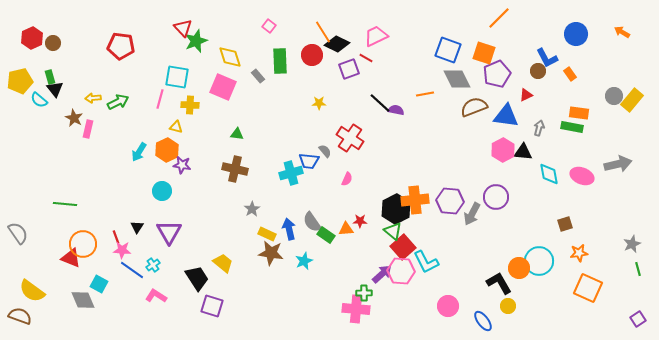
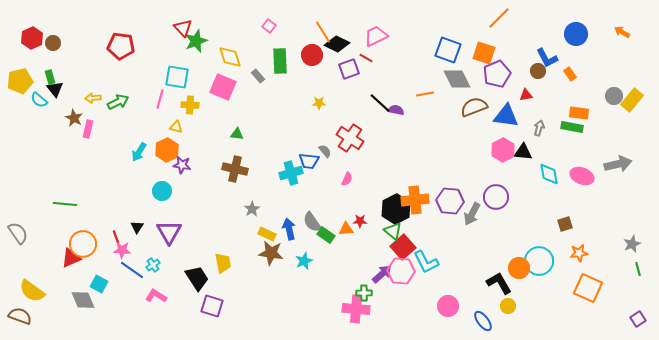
red triangle at (526, 95): rotated 16 degrees clockwise
red triangle at (71, 258): rotated 45 degrees counterclockwise
yellow trapezoid at (223, 263): rotated 40 degrees clockwise
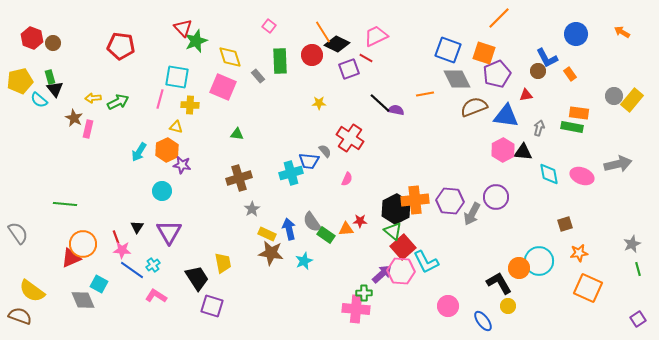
red hexagon at (32, 38): rotated 15 degrees counterclockwise
brown cross at (235, 169): moved 4 px right, 9 px down; rotated 30 degrees counterclockwise
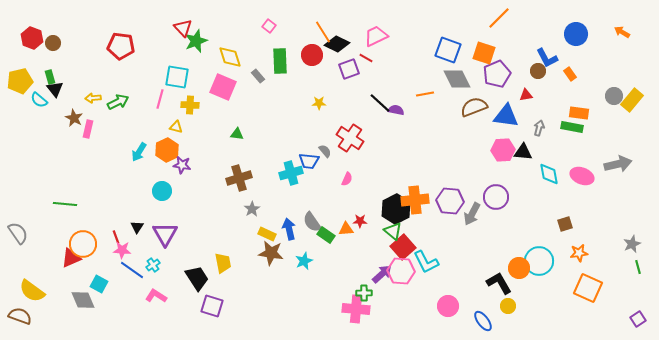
pink hexagon at (503, 150): rotated 25 degrees clockwise
purple triangle at (169, 232): moved 4 px left, 2 px down
green line at (638, 269): moved 2 px up
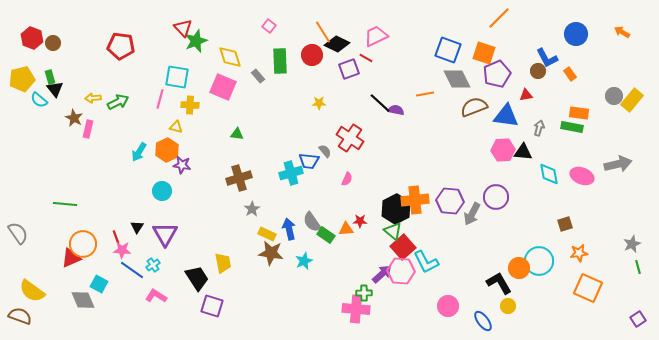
yellow pentagon at (20, 81): moved 2 px right, 2 px up
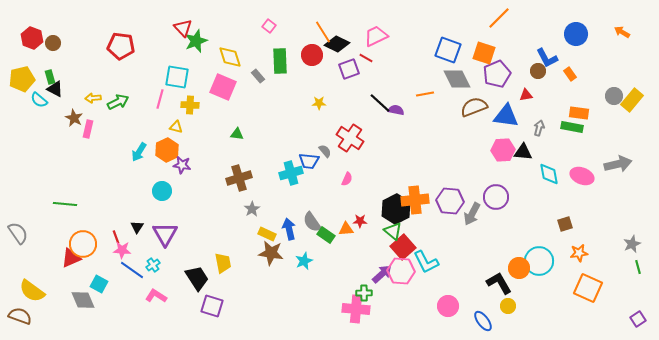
black triangle at (55, 89): rotated 24 degrees counterclockwise
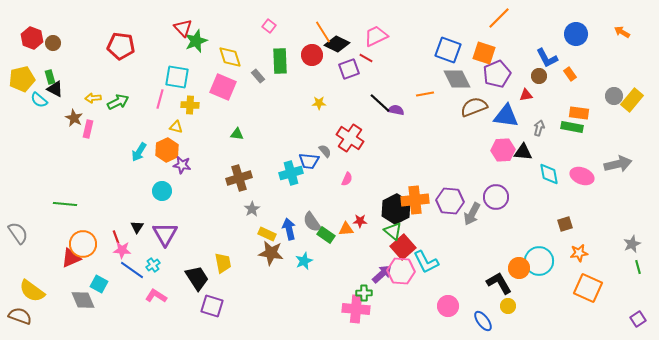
brown circle at (538, 71): moved 1 px right, 5 px down
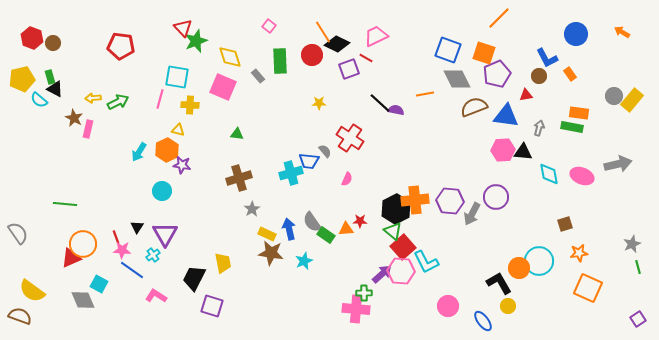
yellow triangle at (176, 127): moved 2 px right, 3 px down
cyan cross at (153, 265): moved 10 px up
black trapezoid at (197, 278): moved 3 px left; rotated 120 degrees counterclockwise
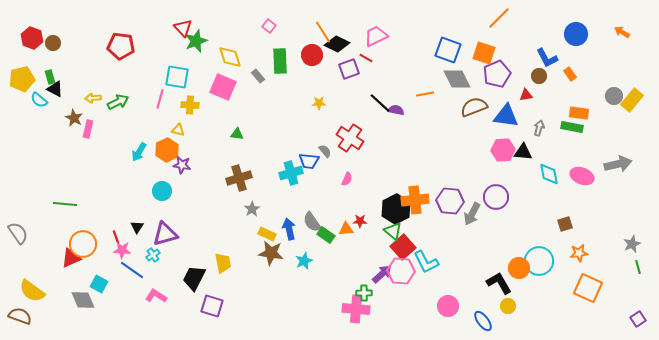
purple triangle at (165, 234): rotated 44 degrees clockwise
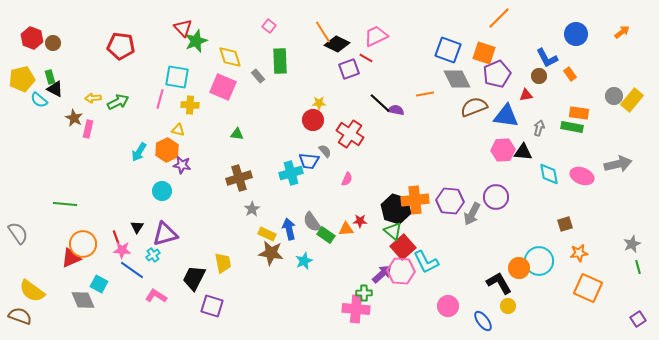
orange arrow at (622, 32): rotated 112 degrees clockwise
red circle at (312, 55): moved 1 px right, 65 px down
red cross at (350, 138): moved 4 px up
black hexagon at (396, 209): rotated 16 degrees counterclockwise
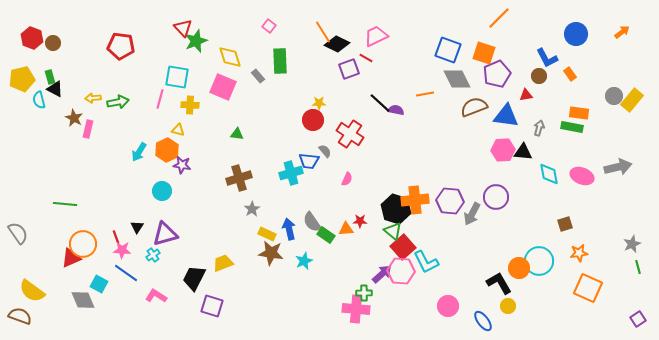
cyan semicircle at (39, 100): rotated 36 degrees clockwise
green arrow at (118, 102): rotated 15 degrees clockwise
gray arrow at (618, 164): moved 3 px down
yellow trapezoid at (223, 263): rotated 100 degrees counterclockwise
blue line at (132, 270): moved 6 px left, 3 px down
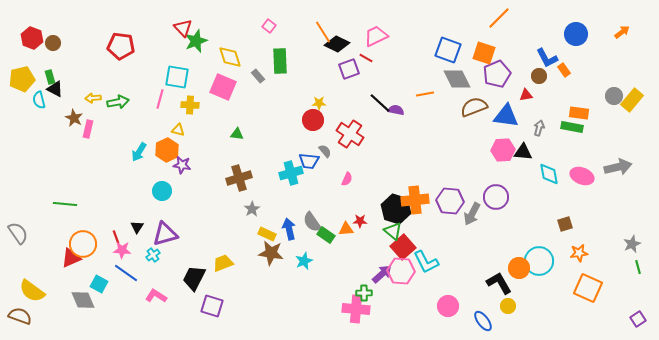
orange rectangle at (570, 74): moved 6 px left, 4 px up
